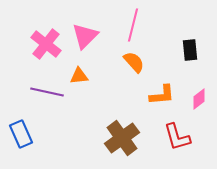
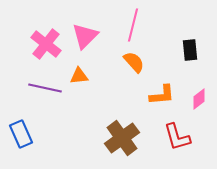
purple line: moved 2 px left, 4 px up
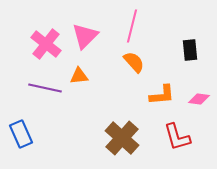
pink line: moved 1 px left, 1 px down
pink diamond: rotated 45 degrees clockwise
brown cross: rotated 12 degrees counterclockwise
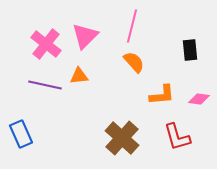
purple line: moved 3 px up
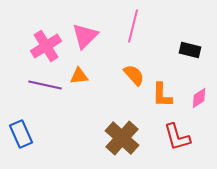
pink line: moved 1 px right
pink cross: moved 2 px down; rotated 20 degrees clockwise
black rectangle: rotated 70 degrees counterclockwise
orange semicircle: moved 13 px down
orange L-shape: rotated 96 degrees clockwise
pink diamond: moved 1 px up; rotated 40 degrees counterclockwise
